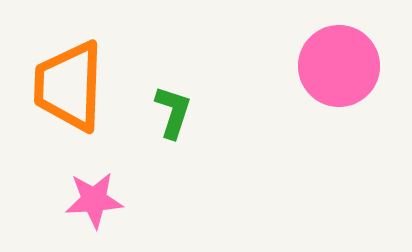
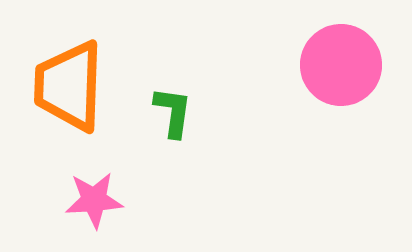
pink circle: moved 2 px right, 1 px up
green L-shape: rotated 10 degrees counterclockwise
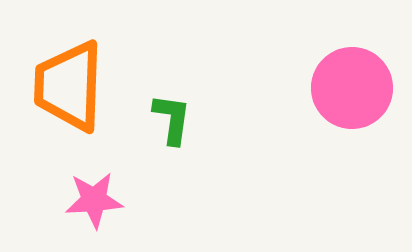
pink circle: moved 11 px right, 23 px down
green L-shape: moved 1 px left, 7 px down
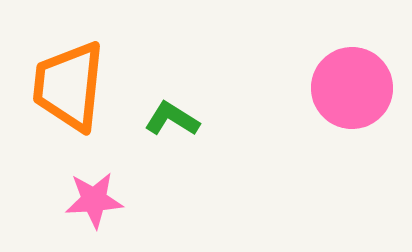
orange trapezoid: rotated 4 degrees clockwise
green L-shape: rotated 66 degrees counterclockwise
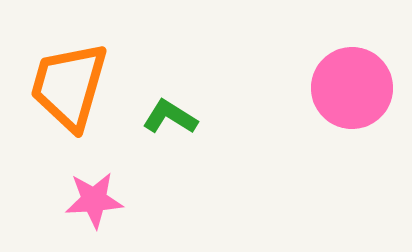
orange trapezoid: rotated 10 degrees clockwise
green L-shape: moved 2 px left, 2 px up
